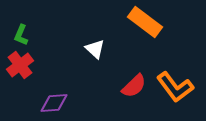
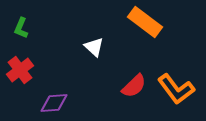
green L-shape: moved 7 px up
white triangle: moved 1 px left, 2 px up
red cross: moved 5 px down
orange L-shape: moved 1 px right, 2 px down
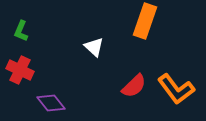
orange rectangle: moved 1 px up; rotated 72 degrees clockwise
green L-shape: moved 3 px down
red cross: rotated 28 degrees counterclockwise
purple diamond: moved 3 px left; rotated 56 degrees clockwise
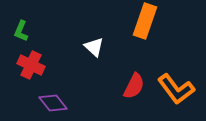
red cross: moved 11 px right, 5 px up
red semicircle: rotated 20 degrees counterclockwise
purple diamond: moved 2 px right
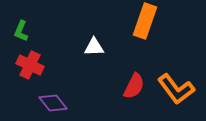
white triangle: rotated 45 degrees counterclockwise
red cross: moved 1 px left
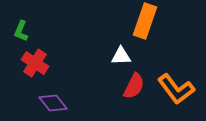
white triangle: moved 27 px right, 9 px down
red cross: moved 5 px right, 2 px up; rotated 8 degrees clockwise
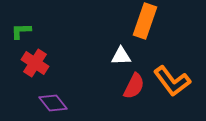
green L-shape: rotated 65 degrees clockwise
orange L-shape: moved 4 px left, 8 px up
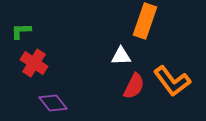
red cross: moved 1 px left
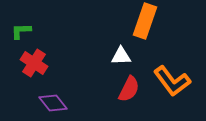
red semicircle: moved 5 px left, 3 px down
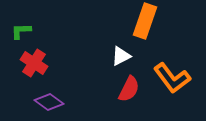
white triangle: rotated 25 degrees counterclockwise
orange L-shape: moved 3 px up
purple diamond: moved 4 px left, 1 px up; rotated 16 degrees counterclockwise
